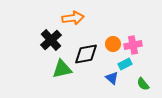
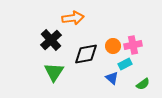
orange circle: moved 2 px down
green triangle: moved 8 px left, 3 px down; rotated 45 degrees counterclockwise
green semicircle: rotated 88 degrees counterclockwise
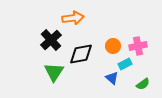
pink cross: moved 5 px right, 1 px down
black diamond: moved 5 px left
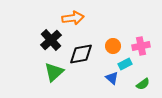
pink cross: moved 3 px right
green triangle: rotated 15 degrees clockwise
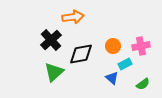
orange arrow: moved 1 px up
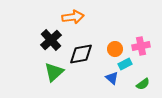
orange circle: moved 2 px right, 3 px down
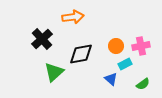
black cross: moved 9 px left, 1 px up
orange circle: moved 1 px right, 3 px up
blue triangle: moved 1 px left, 1 px down
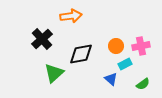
orange arrow: moved 2 px left, 1 px up
green triangle: moved 1 px down
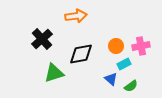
orange arrow: moved 5 px right
cyan rectangle: moved 1 px left
green triangle: rotated 25 degrees clockwise
green semicircle: moved 12 px left, 2 px down
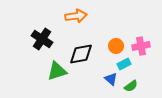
black cross: rotated 15 degrees counterclockwise
green triangle: moved 3 px right, 2 px up
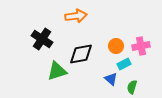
green semicircle: moved 1 px right, 1 px down; rotated 144 degrees clockwise
